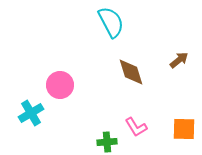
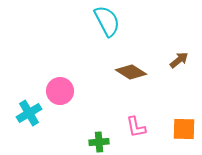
cyan semicircle: moved 4 px left, 1 px up
brown diamond: rotated 40 degrees counterclockwise
pink circle: moved 6 px down
cyan cross: moved 2 px left
pink L-shape: rotated 20 degrees clockwise
green cross: moved 8 px left
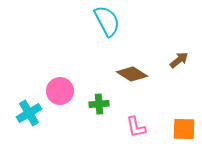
brown diamond: moved 1 px right, 2 px down
green cross: moved 38 px up
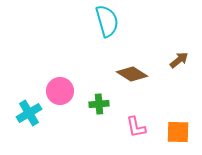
cyan semicircle: rotated 12 degrees clockwise
orange square: moved 6 px left, 3 px down
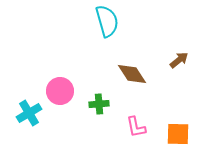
brown diamond: rotated 24 degrees clockwise
orange square: moved 2 px down
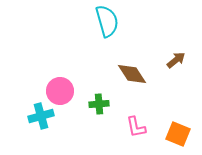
brown arrow: moved 3 px left
cyan cross: moved 12 px right, 3 px down; rotated 15 degrees clockwise
orange square: rotated 20 degrees clockwise
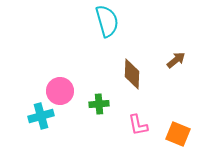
brown diamond: rotated 36 degrees clockwise
pink L-shape: moved 2 px right, 2 px up
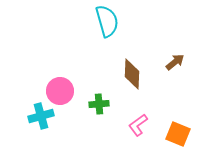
brown arrow: moved 1 px left, 2 px down
pink L-shape: rotated 65 degrees clockwise
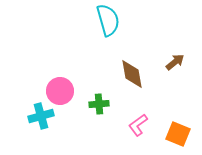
cyan semicircle: moved 1 px right, 1 px up
brown diamond: rotated 12 degrees counterclockwise
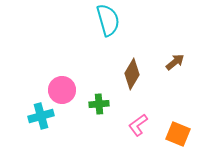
brown diamond: rotated 40 degrees clockwise
pink circle: moved 2 px right, 1 px up
